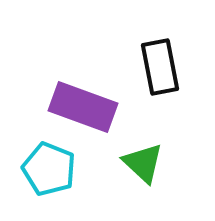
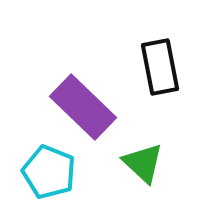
purple rectangle: rotated 24 degrees clockwise
cyan pentagon: moved 3 px down
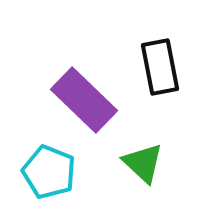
purple rectangle: moved 1 px right, 7 px up
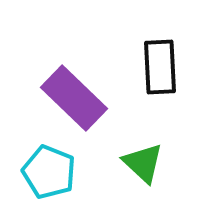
black rectangle: rotated 8 degrees clockwise
purple rectangle: moved 10 px left, 2 px up
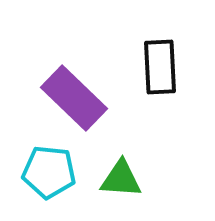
green triangle: moved 22 px left, 16 px down; rotated 39 degrees counterclockwise
cyan pentagon: rotated 16 degrees counterclockwise
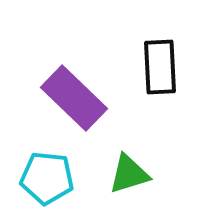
cyan pentagon: moved 2 px left, 6 px down
green triangle: moved 8 px right, 5 px up; rotated 21 degrees counterclockwise
